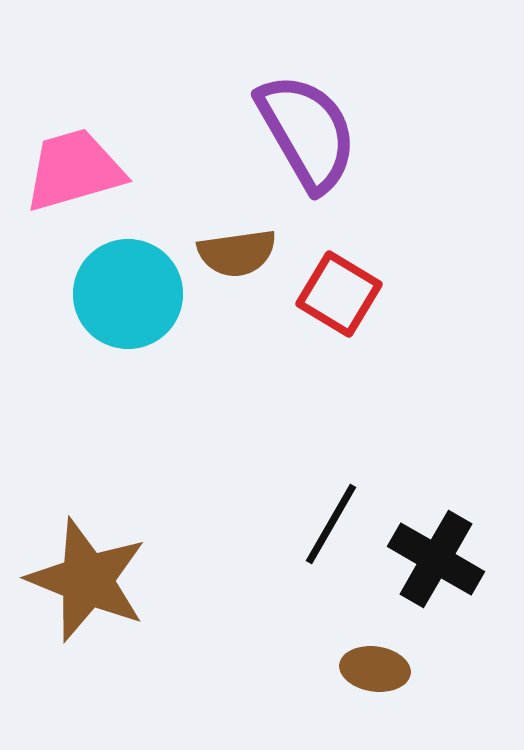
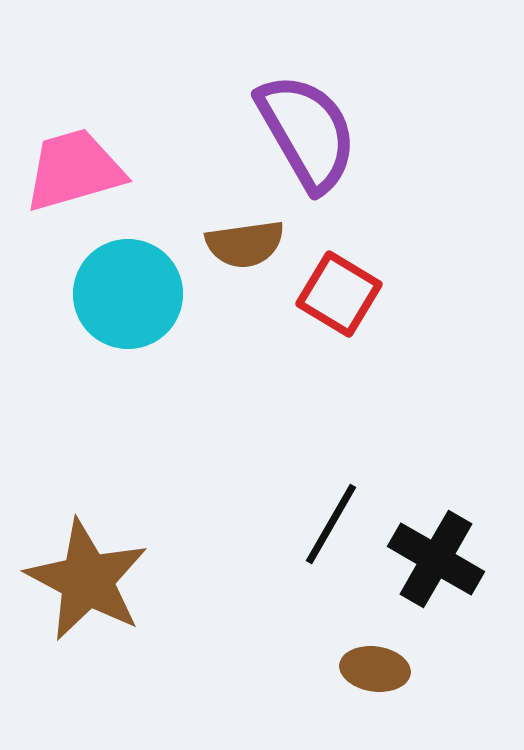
brown semicircle: moved 8 px right, 9 px up
brown star: rotated 6 degrees clockwise
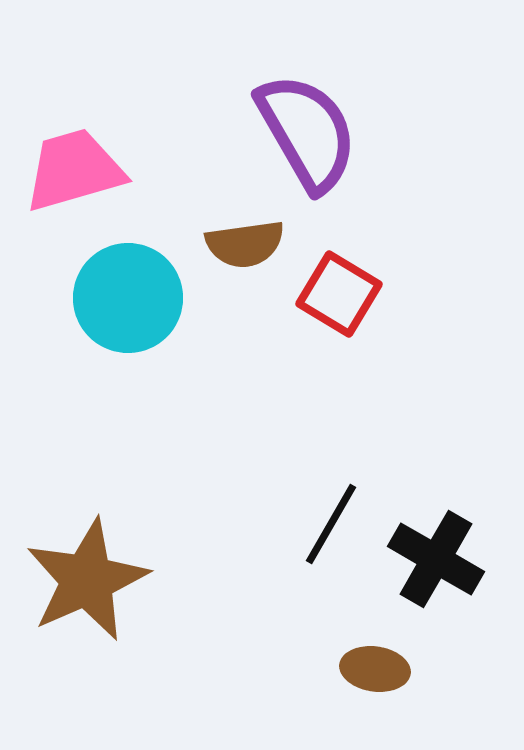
cyan circle: moved 4 px down
brown star: rotated 20 degrees clockwise
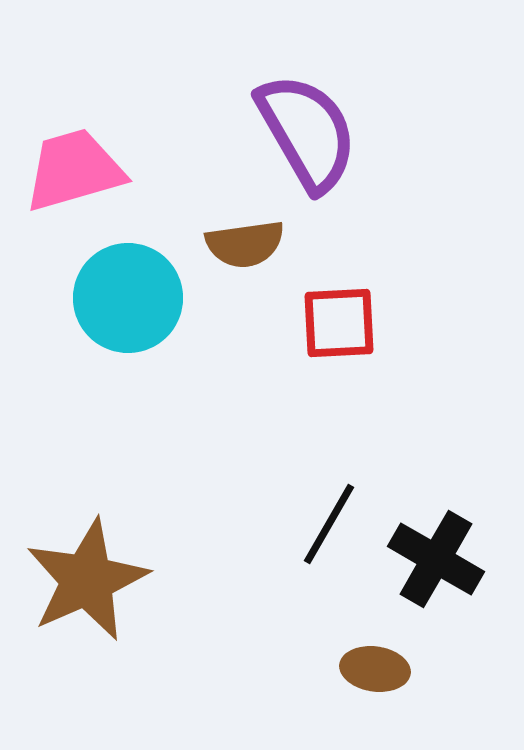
red square: moved 29 px down; rotated 34 degrees counterclockwise
black line: moved 2 px left
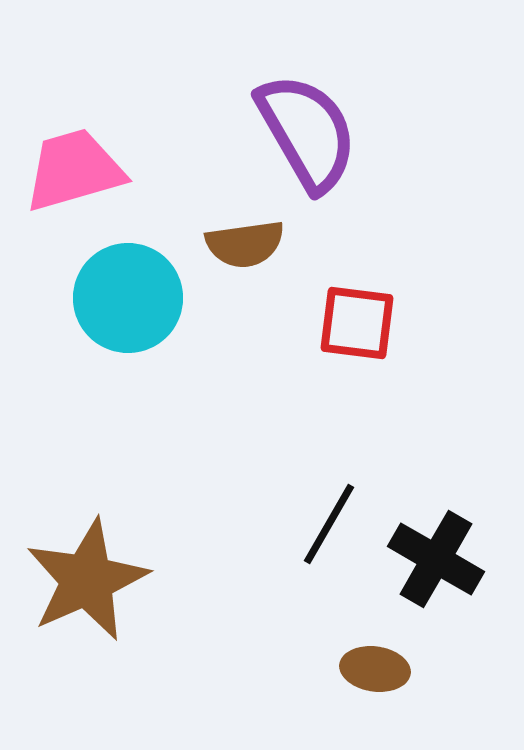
red square: moved 18 px right; rotated 10 degrees clockwise
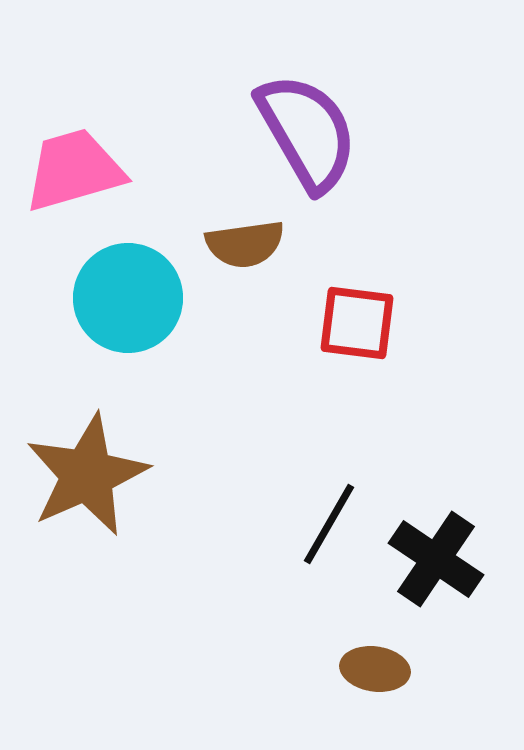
black cross: rotated 4 degrees clockwise
brown star: moved 105 px up
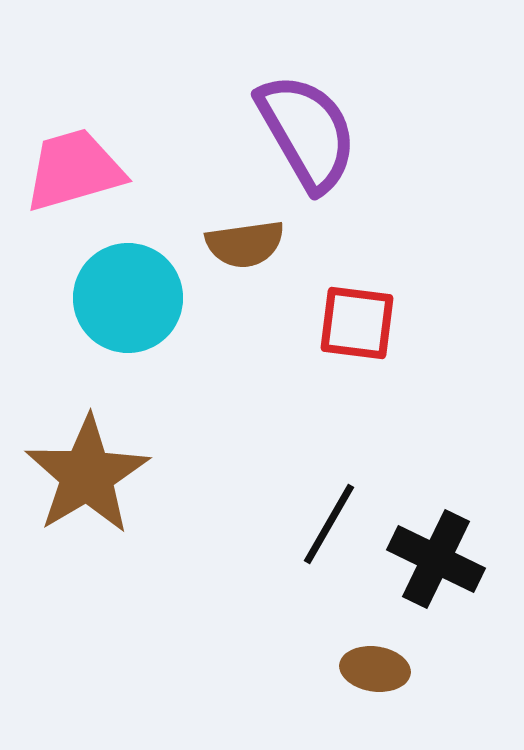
brown star: rotated 7 degrees counterclockwise
black cross: rotated 8 degrees counterclockwise
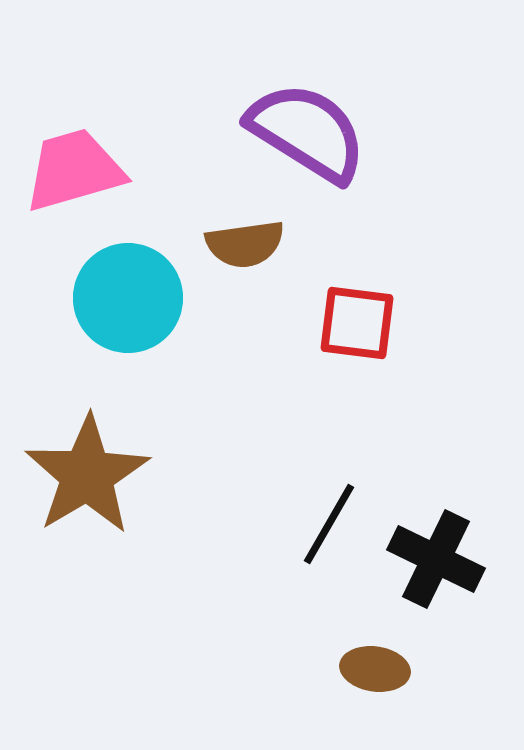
purple semicircle: rotated 28 degrees counterclockwise
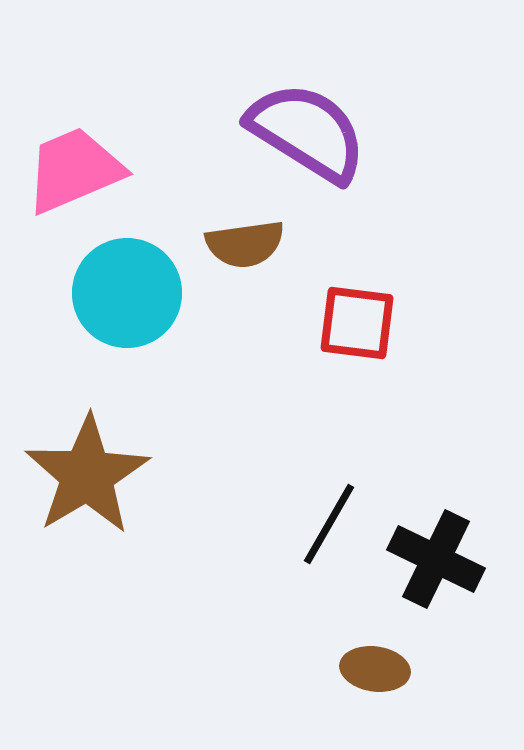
pink trapezoid: rotated 7 degrees counterclockwise
cyan circle: moved 1 px left, 5 px up
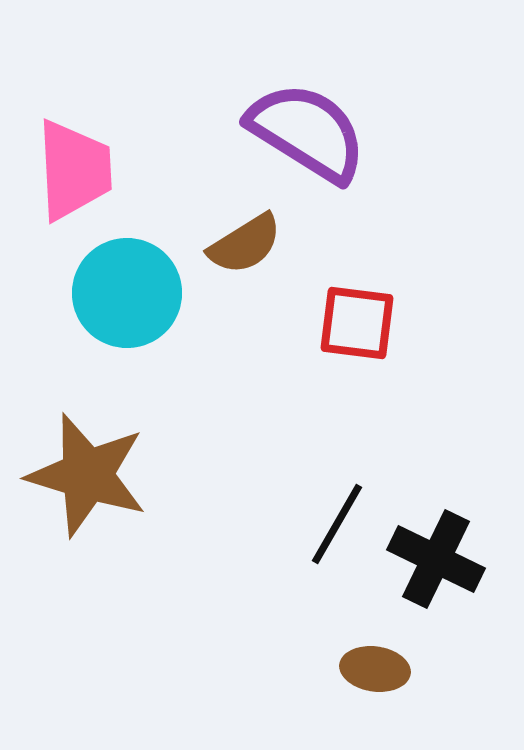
pink trapezoid: rotated 110 degrees clockwise
brown semicircle: rotated 24 degrees counterclockwise
brown star: rotated 24 degrees counterclockwise
black line: moved 8 px right
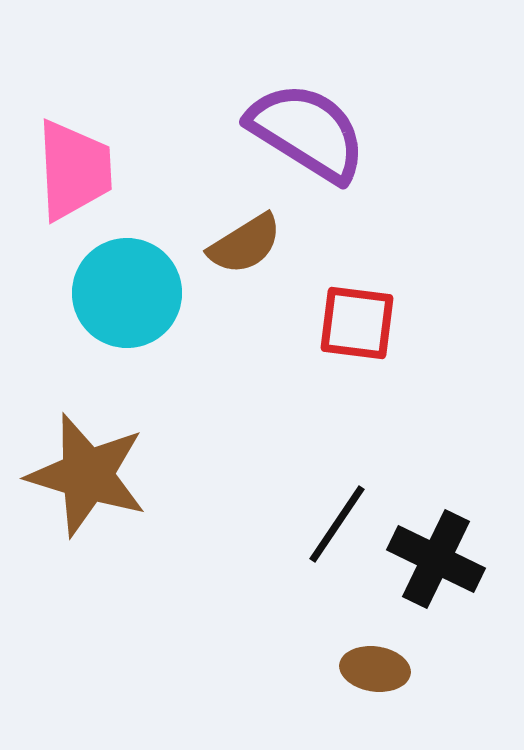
black line: rotated 4 degrees clockwise
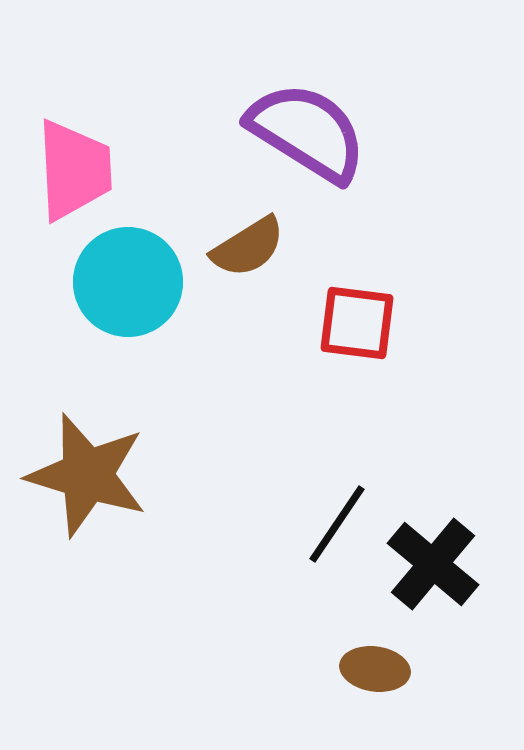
brown semicircle: moved 3 px right, 3 px down
cyan circle: moved 1 px right, 11 px up
black cross: moved 3 px left, 5 px down; rotated 14 degrees clockwise
